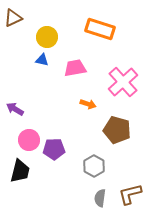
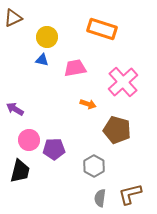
orange rectangle: moved 2 px right
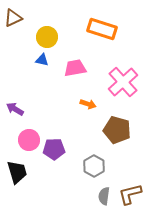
black trapezoid: moved 3 px left, 1 px down; rotated 30 degrees counterclockwise
gray semicircle: moved 4 px right, 2 px up
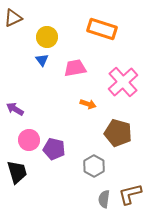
blue triangle: rotated 40 degrees clockwise
brown pentagon: moved 1 px right, 3 px down
purple pentagon: rotated 15 degrees clockwise
gray semicircle: moved 3 px down
